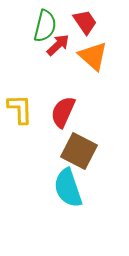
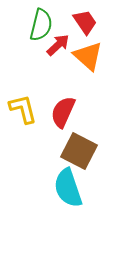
green semicircle: moved 4 px left, 1 px up
orange triangle: moved 5 px left
yellow L-shape: moved 3 px right; rotated 12 degrees counterclockwise
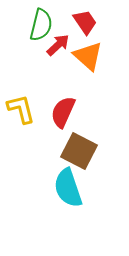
yellow L-shape: moved 2 px left
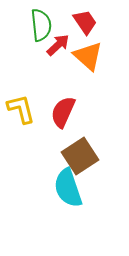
green semicircle: rotated 20 degrees counterclockwise
brown square: moved 1 px right, 5 px down; rotated 30 degrees clockwise
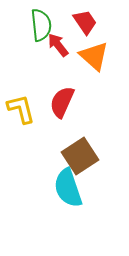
red arrow: rotated 85 degrees counterclockwise
orange triangle: moved 6 px right
red semicircle: moved 1 px left, 10 px up
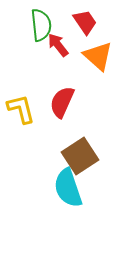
orange triangle: moved 4 px right
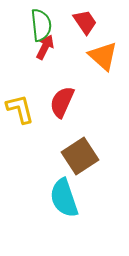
red arrow: moved 13 px left, 2 px down; rotated 65 degrees clockwise
orange triangle: moved 5 px right
yellow L-shape: moved 1 px left
cyan semicircle: moved 4 px left, 10 px down
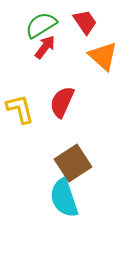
green semicircle: rotated 116 degrees counterclockwise
red arrow: rotated 10 degrees clockwise
brown square: moved 7 px left, 7 px down
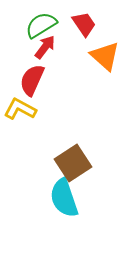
red trapezoid: moved 1 px left, 2 px down
orange triangle: moved 2 px right
red semicircle: moved 30 px left, 22 px up
yellow L-shape: rotated 48 degrees counterclockwise
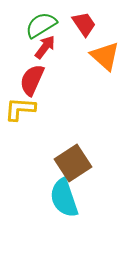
yellow L-shape: rotated 24 degrees counterclockwise
